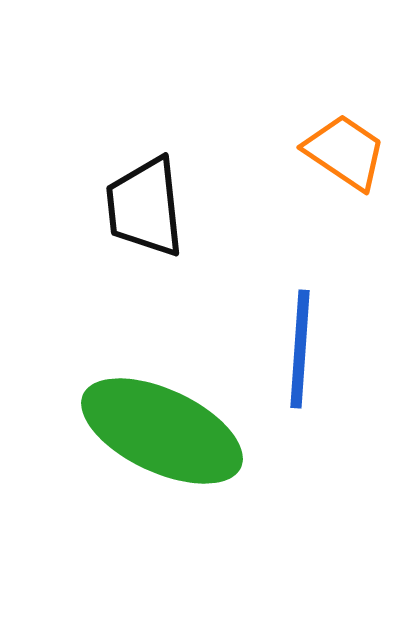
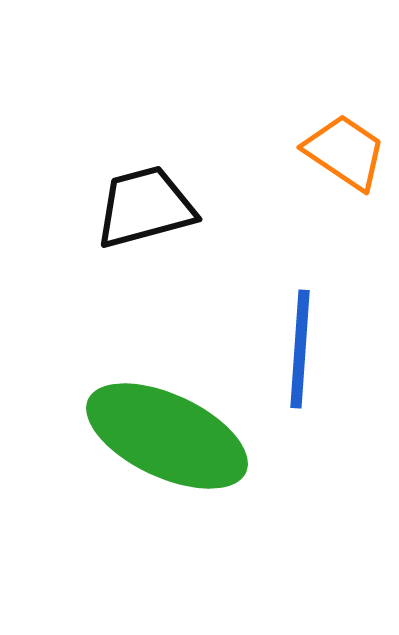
black trapezoid: rotated 81 degrees clockwise
green ellipse: moved 5 px right, 5 px down
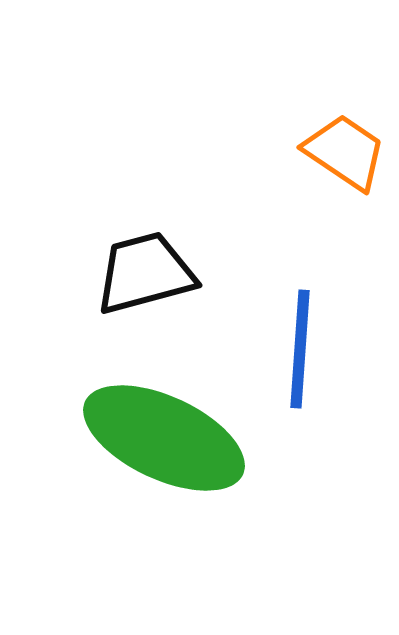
black trapezoid: moved 66 px down
green ellipse: moved 3 px left, 2 px down
